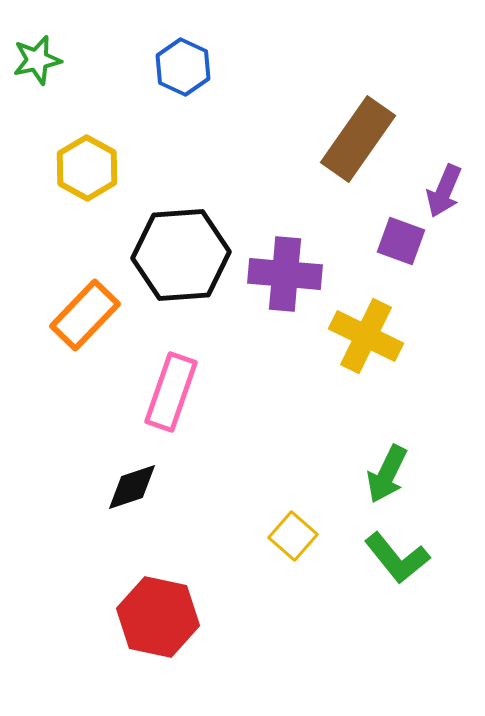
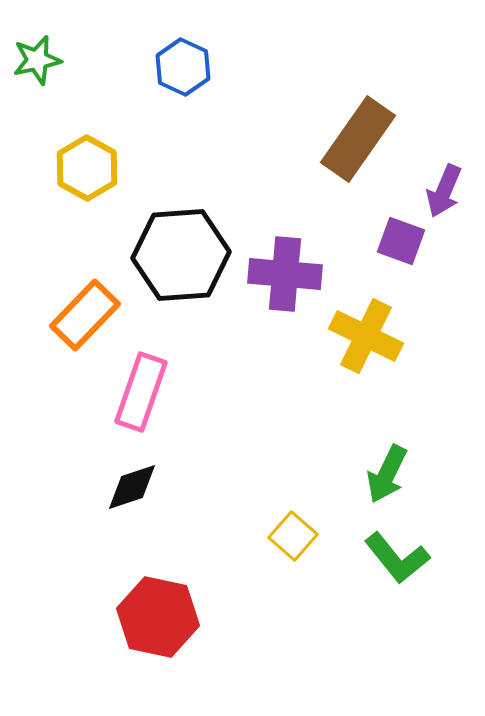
pink rectangle: moved 30 px left
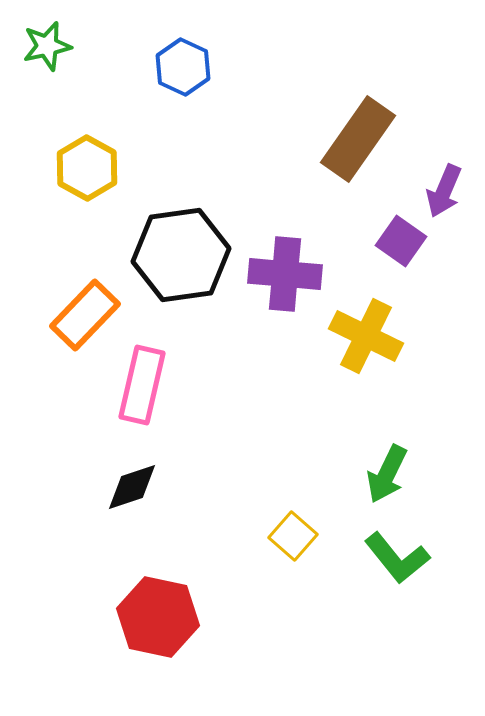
green star: moved 10 px right, 14 px up
purple square: rotated 15 degrees clockwise
black hexagon: rotated 4 degrees counterclockwise
pink rectangle: moved 1 px right, 7 px up; rotated 6 degrees counterclockwise
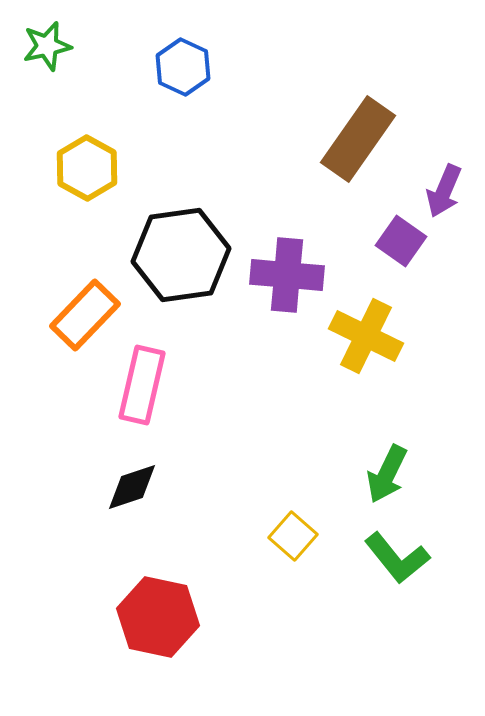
purple cross: moved 2 px right, 1 px down
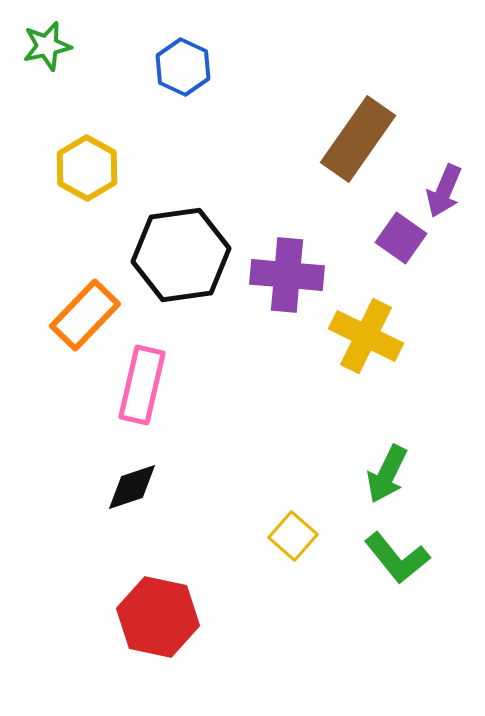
purple square: moved 3 px up
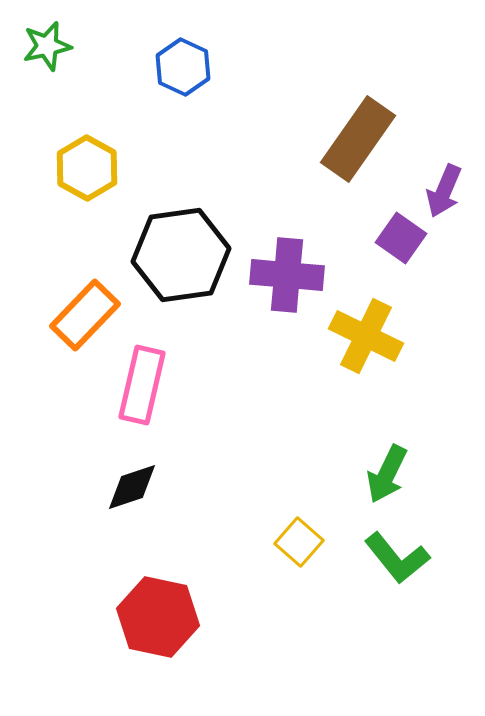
yellow square: moved 6 px right, 6 px down
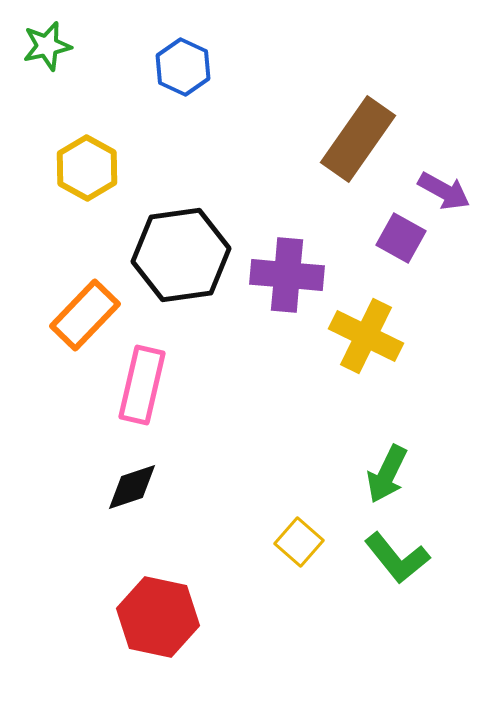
purple arrow: rotated 84 degrees counterclockwise
purple square: rotated 6 degrees counterclockwise
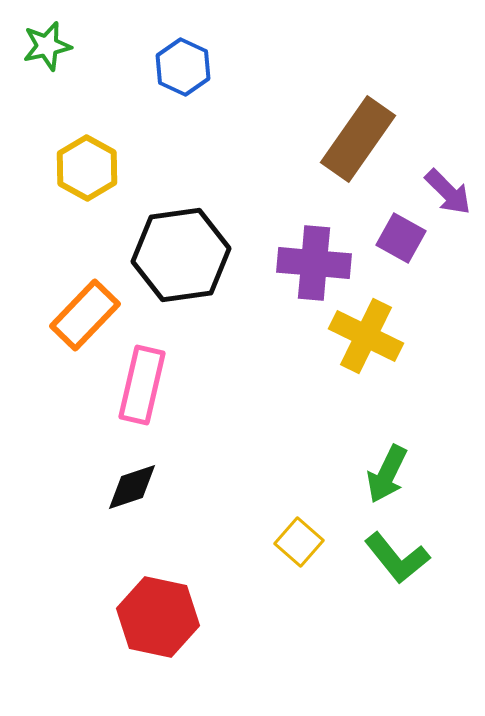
purple arrow: moved 4 px right, 1 px down; rotated 16 degrees clockwise
purple cross: moved 27 px right, 12 px up
